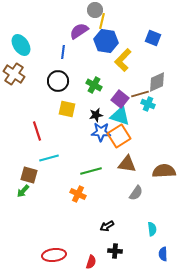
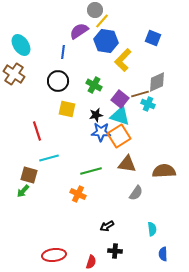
yellow line: rotated 28 degrees clockwise
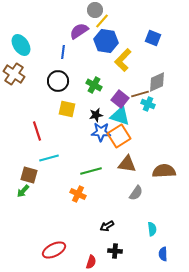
red ellipse: moved 5 px up; rotated 20 degrees counterclockwise
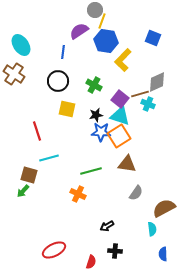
yellow line: rotated 21 degrees counterclockwise
brown semicircle: moved 37 px down; rotated 25 degrees counterclockwise
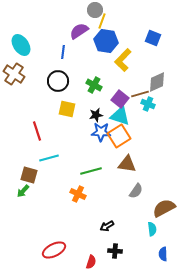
gray semicircle: moved 2 px up
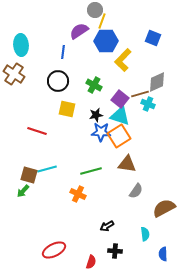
blue hexagon: rotated 10 degrees counterclockwise
cyan ellipse: rotated 30 degrees clockwise
red line: rotated 54 degrees counterclockwise
cyan line: moved 2 px left, 11 px down
cyan semicircle: moved 7 px left, 5 px down
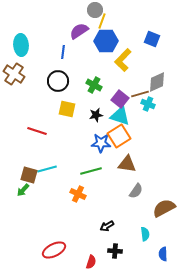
blue square: moved 1 px left, 1 px down
blue star: moved 11 px down
green arrow: moved 1 px up
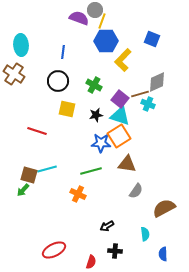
purple semicircle: moved 13 px up; rotated 54 degrees clockwise
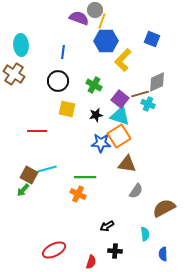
red line: rotated 18 degrees counterclockwise
green line: moved 6 px left, 6 px down; rotated 15 degrees clockwise
brown square: rotated 12 degrees clockwise
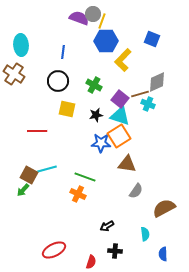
gray circle: moved 2 px left, 4 px down
green line: rotated 20 degrees clockwise
